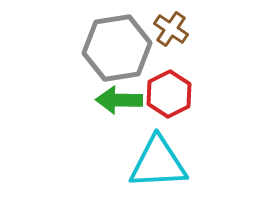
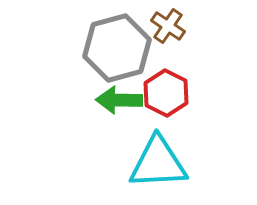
brown cross: moved 3 px left, 3 px up
gray hexagon: rotated 6 degrees counterclockwise
red hexagon: moved 3 px left, 1 px up; rotated 6 degrees counterclockwise
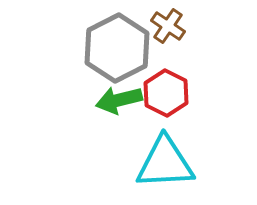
gray hexagon: rotated 12 degrees counterclockwise
green arrow: rotated 15 degrees counterclockwise
cyan triangle: moved 7 px right
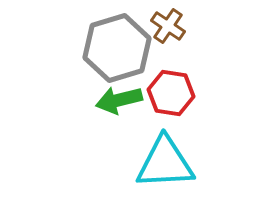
gray hexagon: rotated 10 degrees clockwise
red hexagon: moved 5 px right; rotated 18 degrees counterclockwise
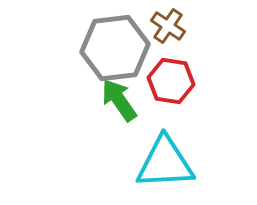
gray hexagon: moved 2 px left; rotated 10 degrees clockwise
red hexagon: moved 12 px up
green arrow: rotated 69 degrees clockwise
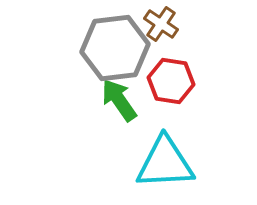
brown cross: moved 7 px left, 2 px up
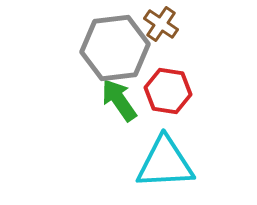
red hexagon: moved 3 px left, 10 px down
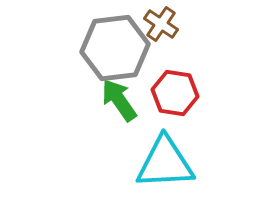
red hexagon: moved 7 px right, 2 px down
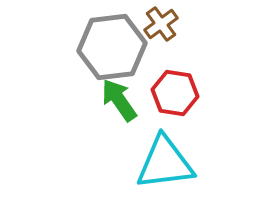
brown cross: rotated 20 degrees clockwise
gray hexagon: moved 3 px left, 1 px up
cyan triangle: rotated 4 degrees counterclockwise
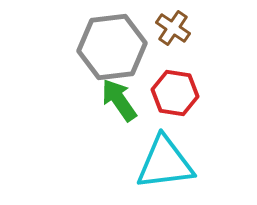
brown cross: moved 12 px right, 4 px down; rotated 20 degrees counterclockwise
